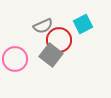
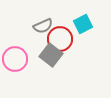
red circle: moved 1 px right, 1 px up
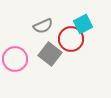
red circle: moved 11 px right
gray square: moved 1 px left, 1 px up
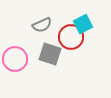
gray semicircle: moved 1 px left, 1 px up
red circle: moved 2 px up
gray square: rotated 20 degrees counterclockwise
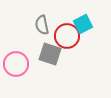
gray semicircle: rotated 102 degrees clockwise
red circle: moved 4 px left, 1 px up
pink circle: moved 1 px right, 5 px down
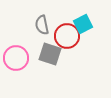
pink circle: moved 6 px up
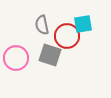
cyan square: rotated 18 degrees clockwise
gray square: moved 1 px down
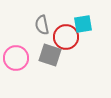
red circle: moved 1 px left, 1 px down
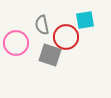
cyan square: moved 2 px right, 4 px up
pink circle: moved 15 px up
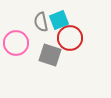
cyan square: moved 26 px left; rotated 12 degrees counterclockwise
gray semicircle: moved 1 px left, 3 px up
red circle: moved 4 px right, 1 px down
